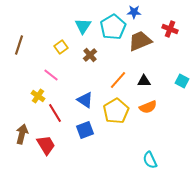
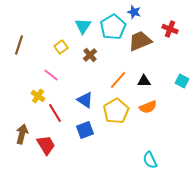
blue star: rotated 16 degrees clockwise
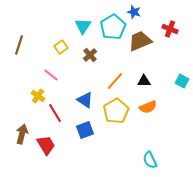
orange line: moved 3 px left, 1 px down
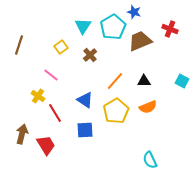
blue square: rotated 18 degrees clockwise
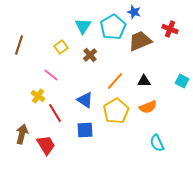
cyan semicircle: moved 7 px right, 17 px up
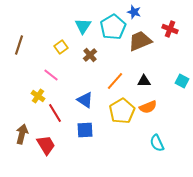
yellow pentagon: moved 6 px right
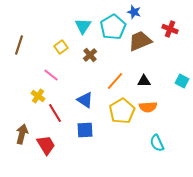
orange semicircle: rotated 18 degrees clockwise
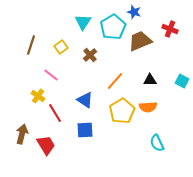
cyan triangle: moved 4 px up
brown line: moved 12 px right
black triangle: moved 6 px right, 1 px up
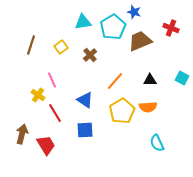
cyan triangle: rotated 48 degrees clockwise
red cross: moved 1 px right, 1 px up
pink line: moved 1 px right, 5 px down; rotated 28 degrees clockwise
cyan square: moved 3 px up
yellow cross: moved 1 px up
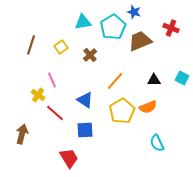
black triangle: moved 4 px right
orange semicircle: rotated 18 degrees counterclockwise
red line: rotated 18 degrees counterclockwise
red trapezoid: moved 23 px right, 13 px down
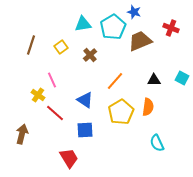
cyan triangle: moved 2 px down
orange semicircle: rotated 60 degrees counterclockwise
yellow pentagon: moved 1 px left, 1 px down
